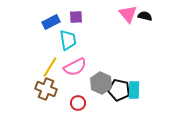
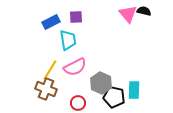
black semicircle: moved 1 px left, 5 px up
yellow line: moved 3 px down
black pentagon: moved 5 px left, 7 px down
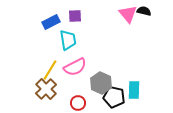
purple square: moved 1 px left, 1 px up
brown cross: rotated 25 degrees clockwise
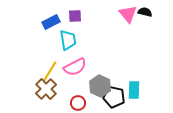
black semicircle: moved 1 px right, 1 px down
yellow line: moved 1 px down
gray hexagon: moved 1 px left, 3 px down
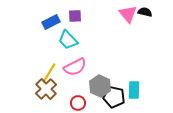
cyan trapezoid: rotated 145 degrees clockwise
yellow line: moved 1 px left, 2 px down
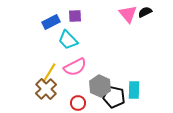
black semicircle: rotated 40 degrees counterclockwise
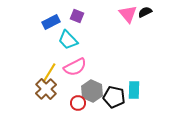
purple square: moved 2 px right; rotated 24 degrees clockwise
gray hexagon: moved 8 px left, 5 px down
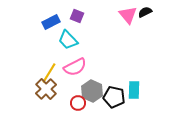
pink triangle: moved 1 px down
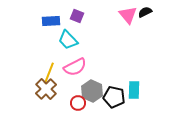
blue rectangle: moved 1 px up; rotated 24 degrees clockwise
yellow line: rotated 10 degrees counterclockwise
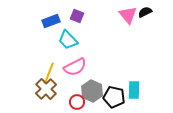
blue rectangle: rotated 18 degrees counterclockwise
red circle: moved 1 px left, 1 px up
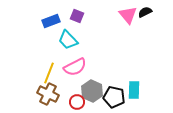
brown cross: moved 2 px right, 5 px down; rotated 20 degrees counterclockwise
